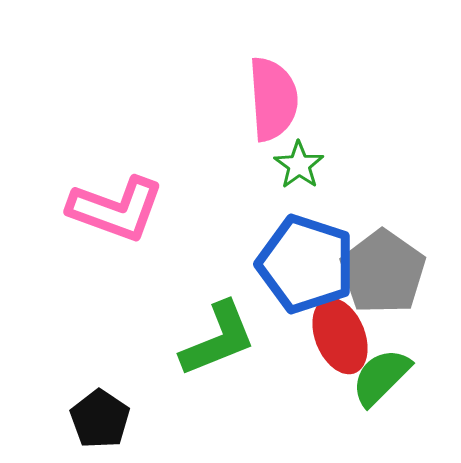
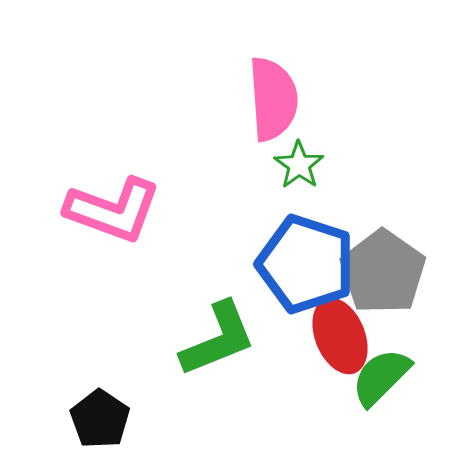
pink L-shape: moved 3 px left, 1 px down
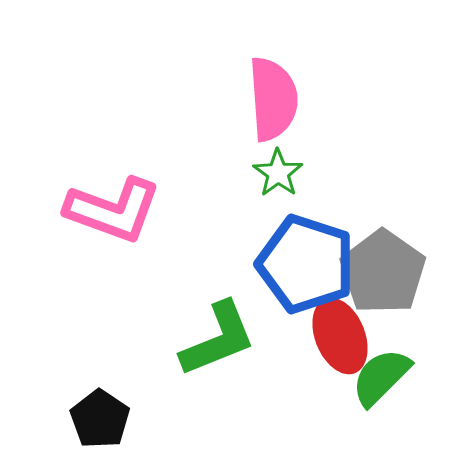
green star: moved 21 px left, 8 px down
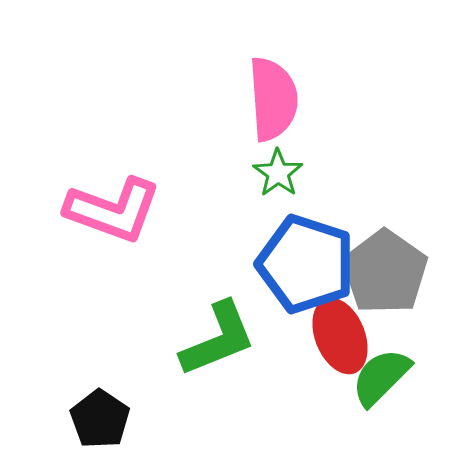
gray pentagon: moved 2 px right
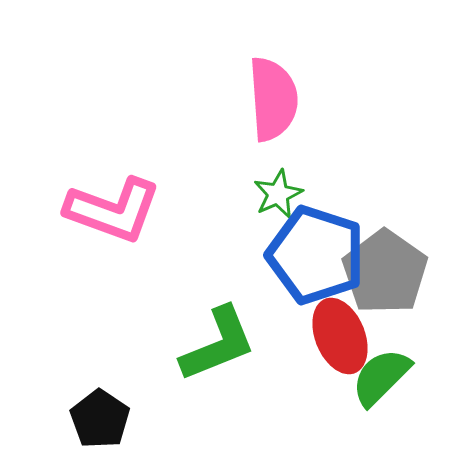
green star: moved 21 px down; rotated 12 degrees clockwise
blue pentagon: moved 10 px right, 9 px up
green L-shape: moved 5 px down
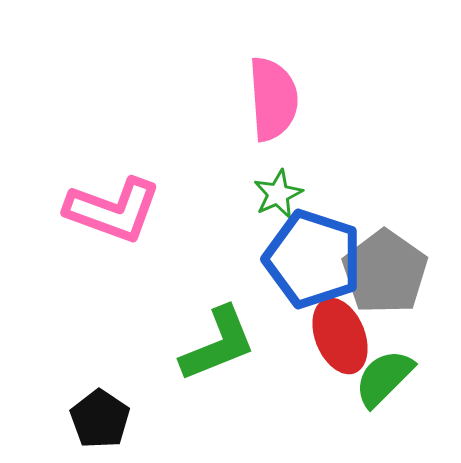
blue pentagon: moved 3 px left, 4 px down
green semicircle: moved 3 px right, 1 px down
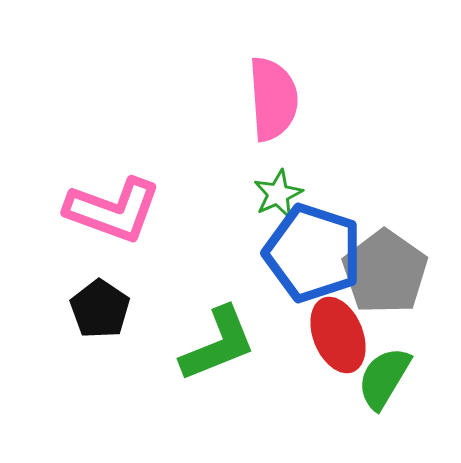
blue pentagon: moved 6 px up
red ellipse: moved 2 px left, 1 px up
green semicircle: rotated 14 degrees counterclockwise
black pentagon: moved 110 px up
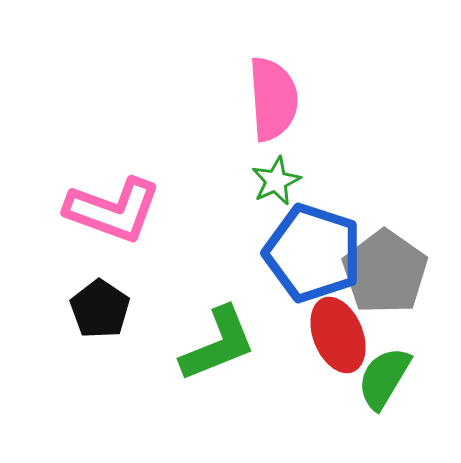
green star: moved 2 px left, 13 px up
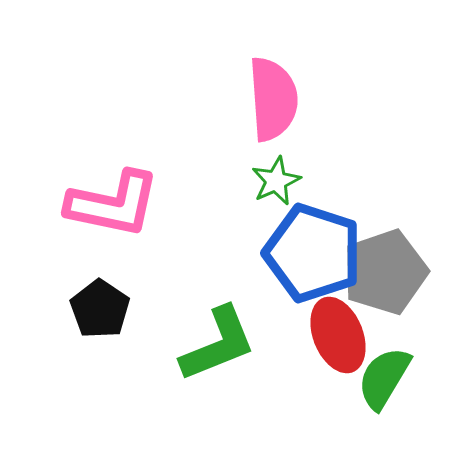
pink L-shape: moved 6 px up; rotated 8 degrees counterclockwise
gray pentagon: rotated 18 degrees clockwise
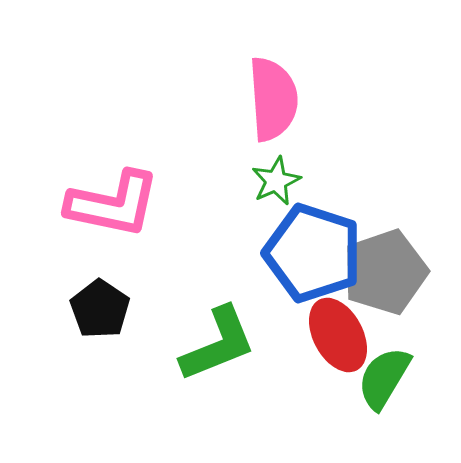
red ellipse: rotated 6 degrees counterclockwise
